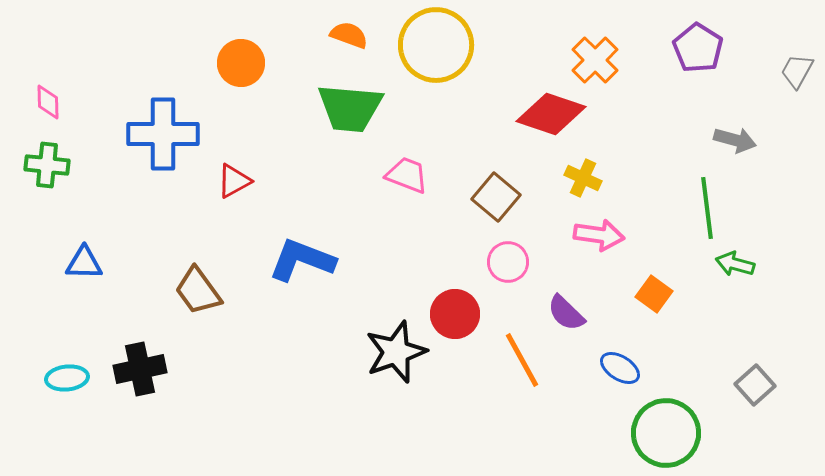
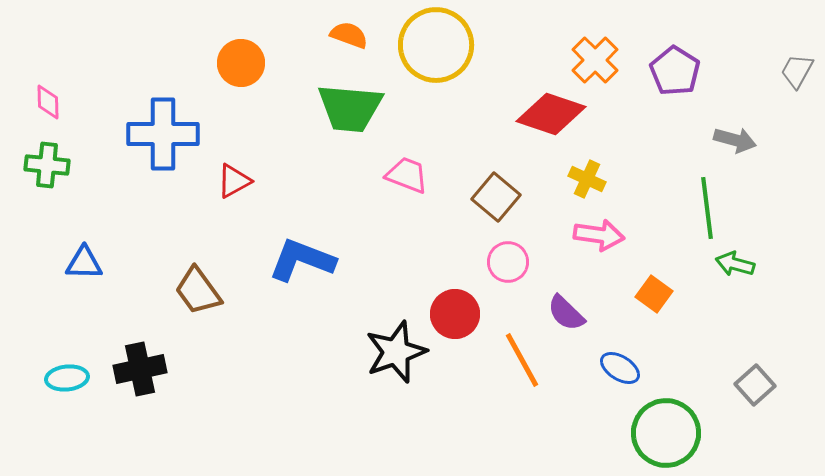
purple pentagon: moved 23 px left, 23 px down
yellow cross: moved 4 px right, 1 px down
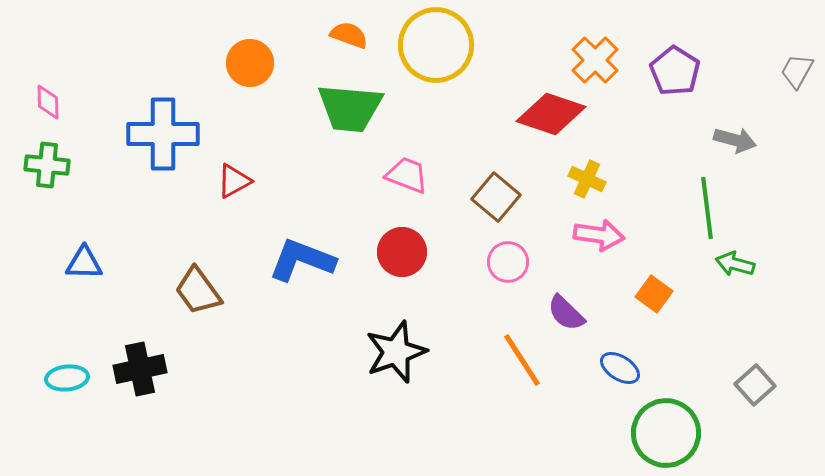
orange circle: moved 9 px right
red circle: moved 53 px left, 62 px up
orange line: rotated 4 degrees counterclockwise
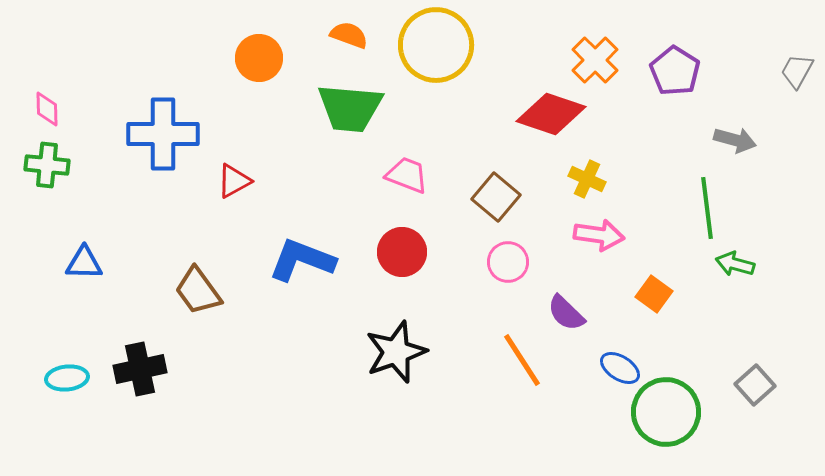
orange circle: moved 9 px right, 5 px up
pink diamond: moved 1 px left, 7 px down
green circle: moved 21 px up
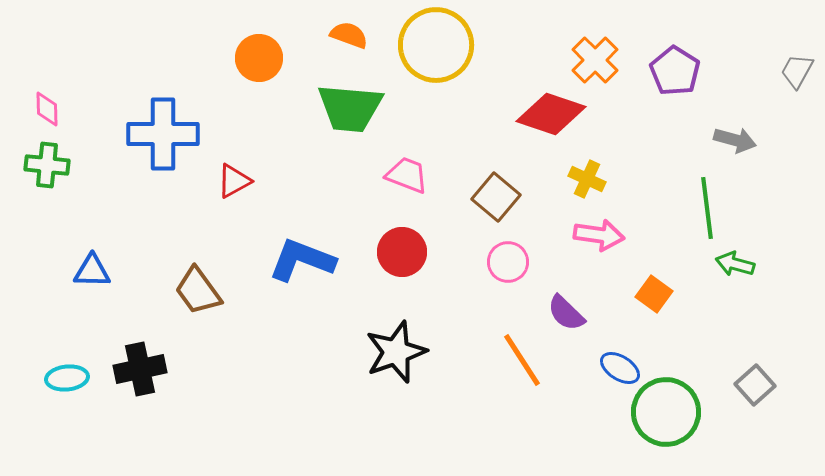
blue triangle: moved 8 px right, 8 px down
